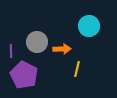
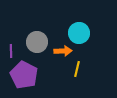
cyan circle: moved 10 px left, 7 px down
orange arrow: moved 1 px right, 2 px down
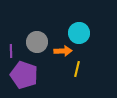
purple pentagon: rotated 8 degrees counterclockwise
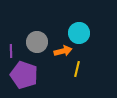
orange arrow: rotated 12 degrees counterclockwise
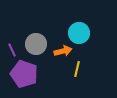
gray circle: moved 1 px left, 2 px down
purple line: moved 1 px right, 1 px up; rotated 24 degrees counterclockwise
purple pentagon: moved 1 px up
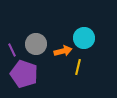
cyan circle: moved 5 px right, 5 px down
yellow line: moved 1 px right, 2 px up
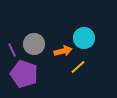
gray circle: moved 2 px left
yellow line: rotated 35 degrees clockwise
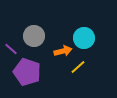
gray circle: moved 8 px up
purple line: moved 1 px left, 1 px up; rotated 24 degrees counterclockwise
purple pentagon: moved 3 px right, 2 px up
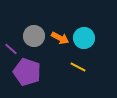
orange arrow: moved 3 px left, 13 px up; rotated 42 degrees clockwise
yellow line: rotated 70 degrees clockwise
